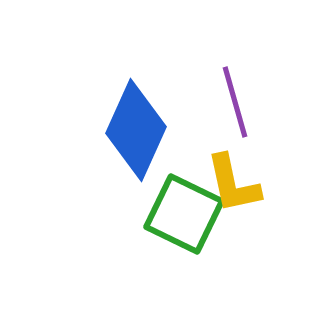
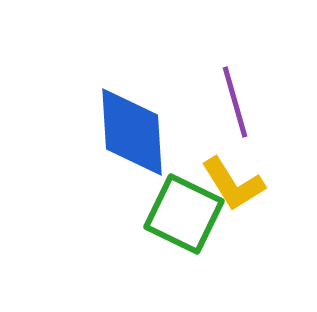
blue diamond: moved 4 px left, 2 px down; rotated 28 degrees counterclockwise
yellow L-shape: rotated 20 degrees counterclockwise
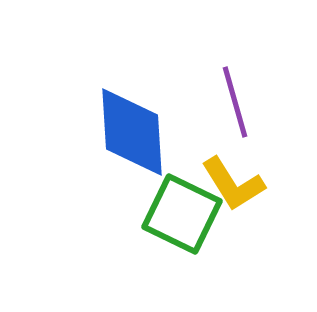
green square: moved 2 px left
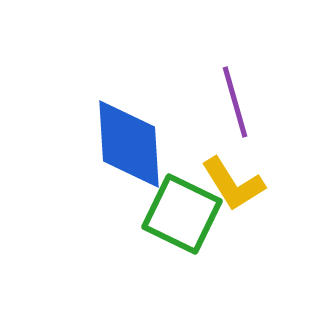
blue diamond: moved 3 px left, 12 px down
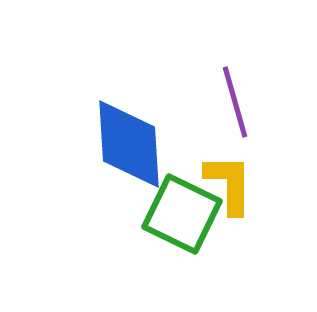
yellow L-shape: moved 4 px left; rotated 148 degrees counterclockwise
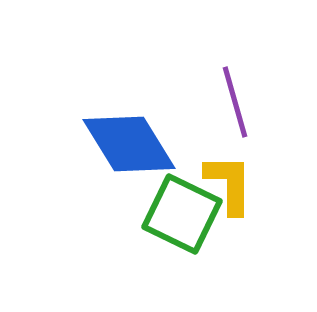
blue diamond: rotated 28 degrees counterclockwise
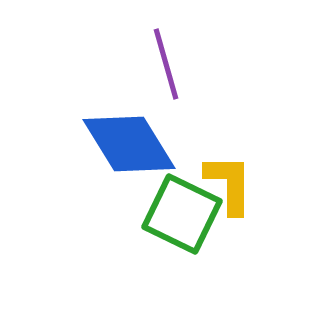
purple line: moved 69 px left, 38 px up
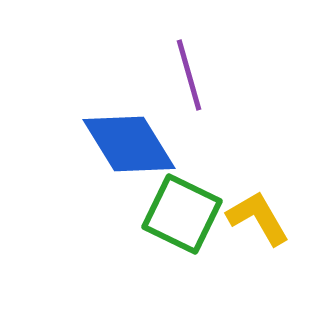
purple line: moved 23 px right, 11 px down
yellow L-shape: moved 29 px right, 34 px down; rotated 30 degrees counterclockwise
